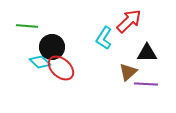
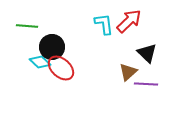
cyan L-shape: moved 14 px up; rotated 140 degrees clockwise
black triangle: rotated 45 degrees clockwise
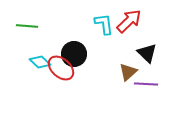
black circle: moved 22 px right, 7 px down
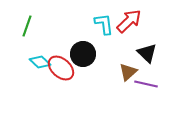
green line: rotated 75 degrees counterclockwise
black circle: moved 9 px right
purple line: rotated 10 degrees clockwise
